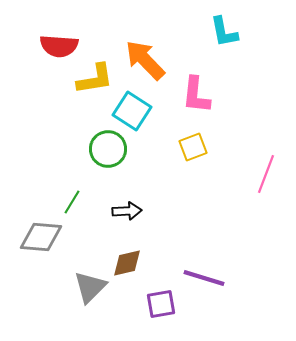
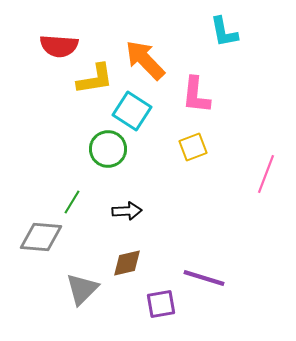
gray triangle: moved 8 px left, 2 px down
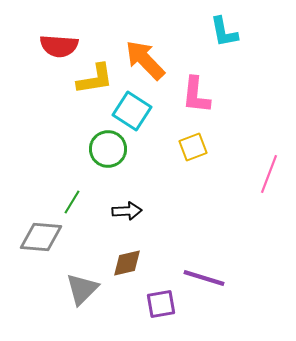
pink line: moved 3 px right
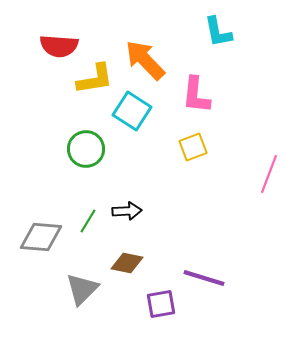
cyan L-shape: moved 6 px left
green circle: moved 22 px left
green line: moved 16 px right, 19 px down
brown diamond: rotated 24 degrees clockwise
